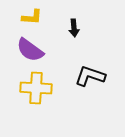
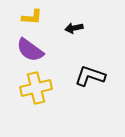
black arrow: rotated 84 degrees clockwise
yellow cross: rotated 16 degrees counterclockwise
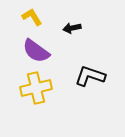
yellow L-shape: rotated 125 degrees counterclockwise
black arrow: moved 2 px left
purple semicircle: moved 6 px right, 1 px down
